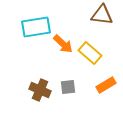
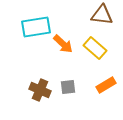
yellow rectangle: moved 5 px right, 5 px up
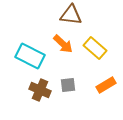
brown triangle: moved 31 px left
cyan rectangle: moved 6 px left, 29 px down; rotated 36 degrees clockwise
gray square: moved 2 px up
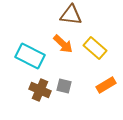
gray square: moved 4 px left, 1 px down; rotated 21 degrees clockwise
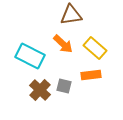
brown triangle: rotated 15 degrees counterclockwise
orange rectangle: moved 15 px left, 10 px up; rotated 24 degrees clockwise
brown cross: rotated 20 degrees clockwise
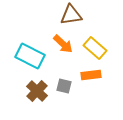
brown cross: moved 3 px left, 1 px down
